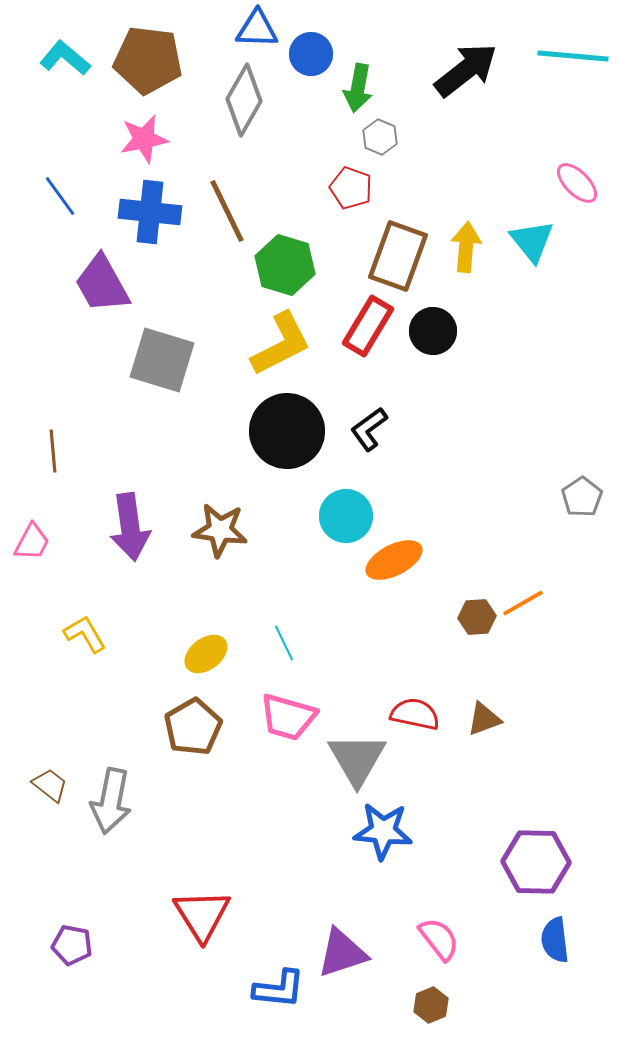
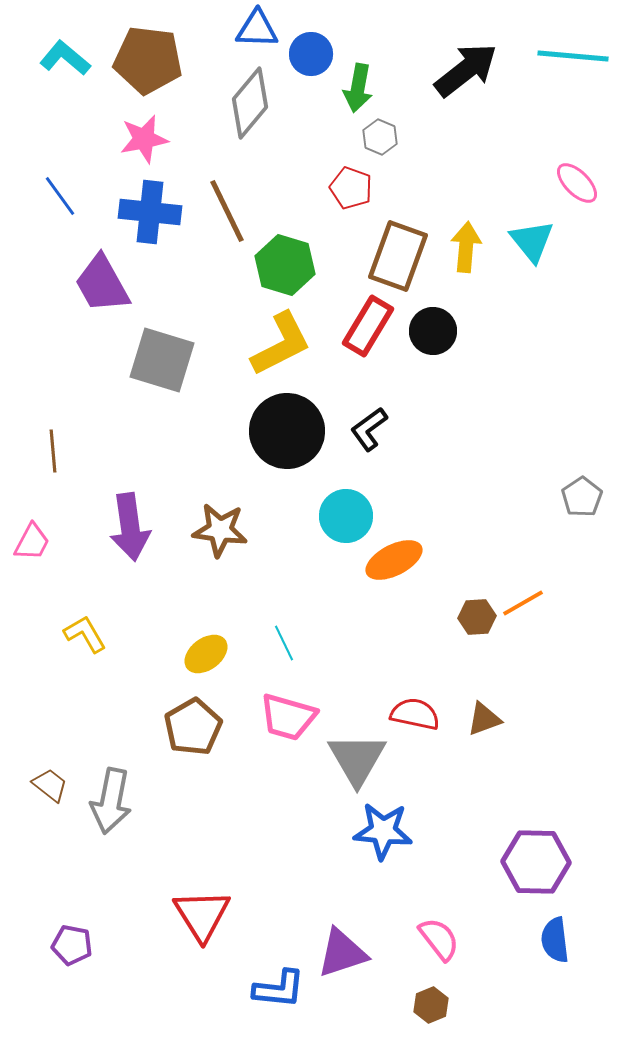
gray diamond at (244, 100): moved 6 px right, 3 px down; rotated 10 degrees clockwise
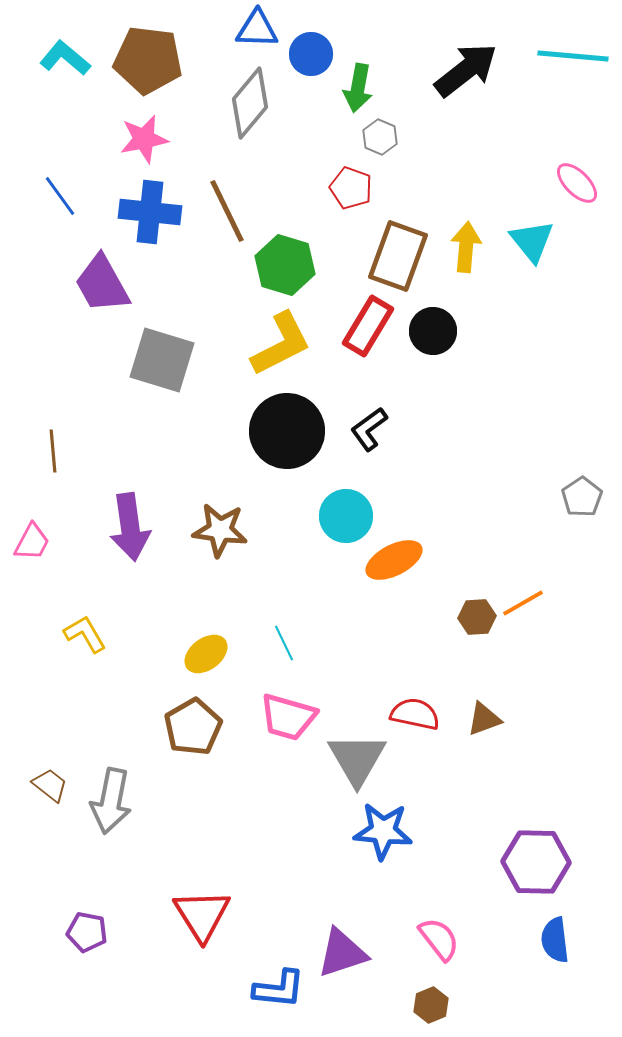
purple pentagon at (72, 945): moved 15 px right, 13 px up
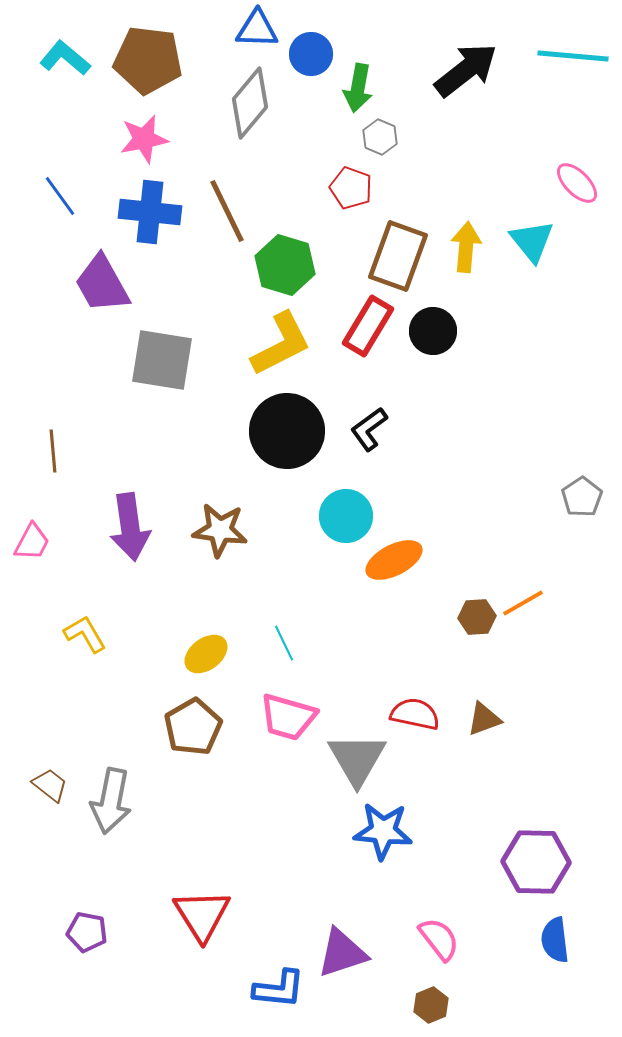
gray square at (162, 360): rotated 8 degrees counterclockwise
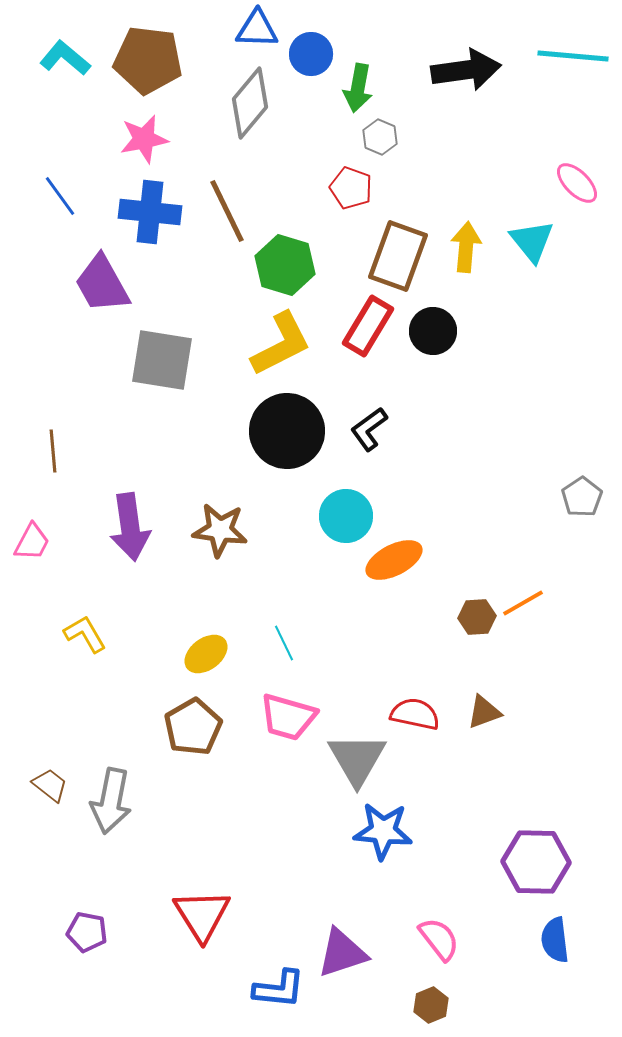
black arrow at (466, 70): rotated 30 degrees clockwise
brown triangle at (484, 719): moved 7 px up
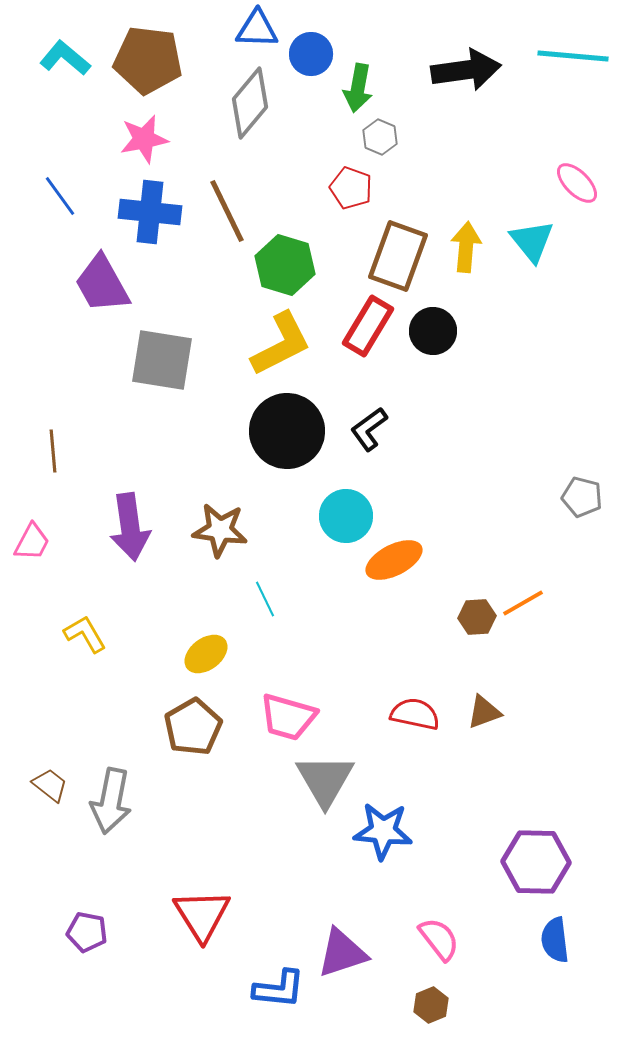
gray pentagon at (582, 497): rotated 24 degrees counterclockwise
cyan line at (284, 643): moved 19 px left, 44 px up
gray triangle at (357, 759): moved 32 px left, 21 px down
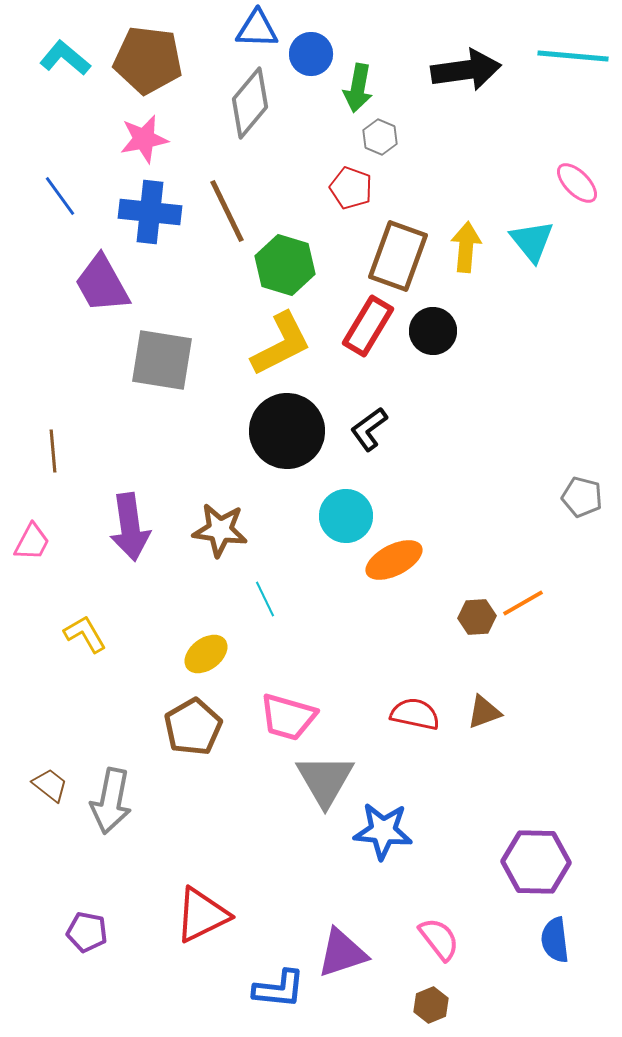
red triangle at (202, 915): rotated 36 degrees clockwise
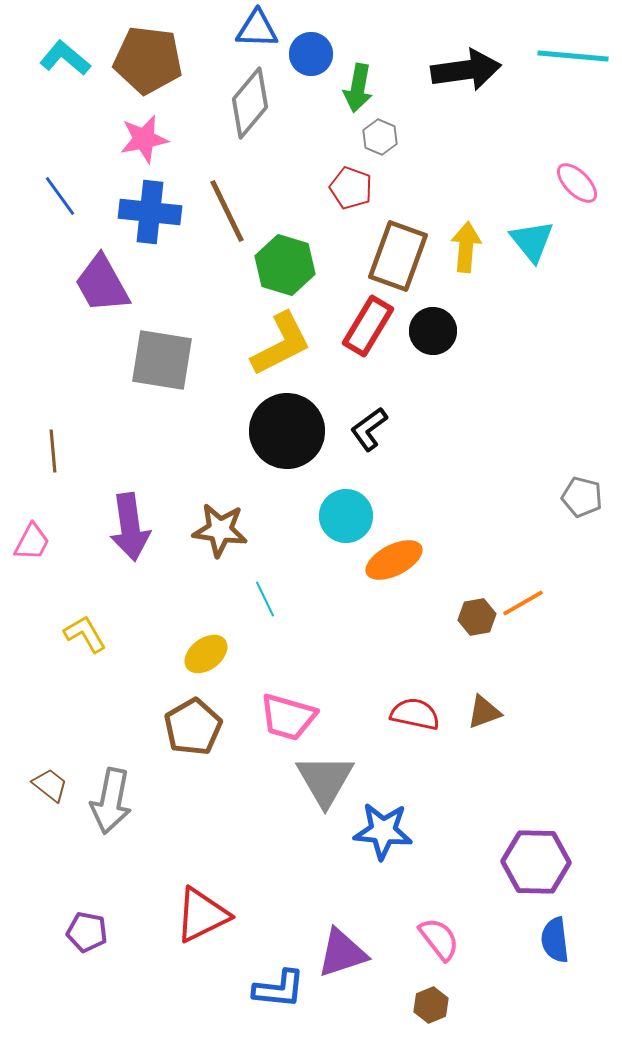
brown hexagon at (477, 617): rotated 6 degrees counterclockwise
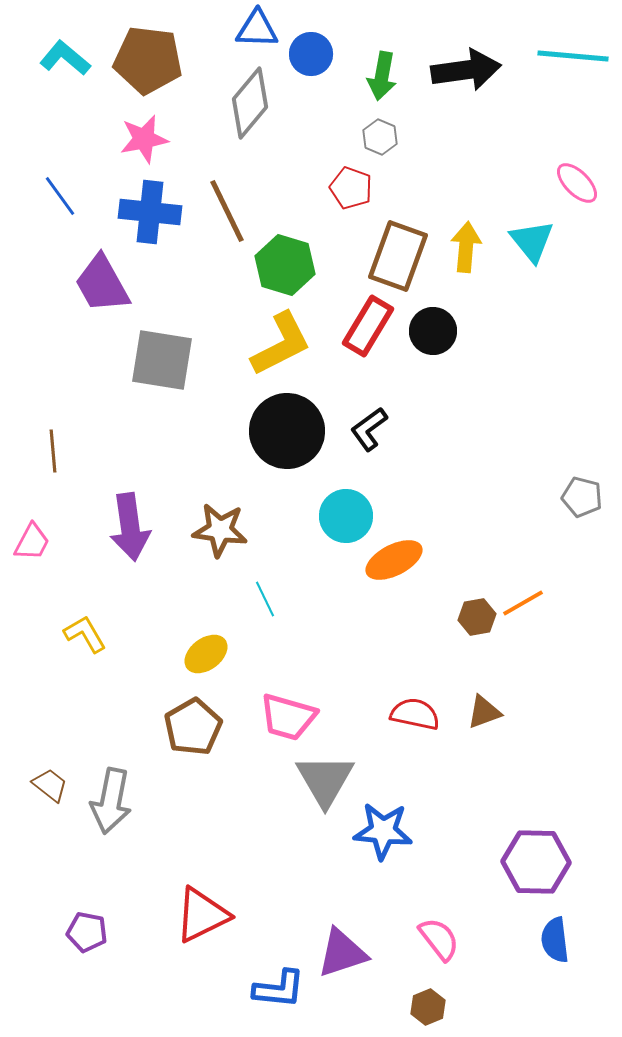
green arrow at (358, 88): moved 24 px right, 12 px up
brown hexagon at (431, 1005): moved 3 px left, 2 px down
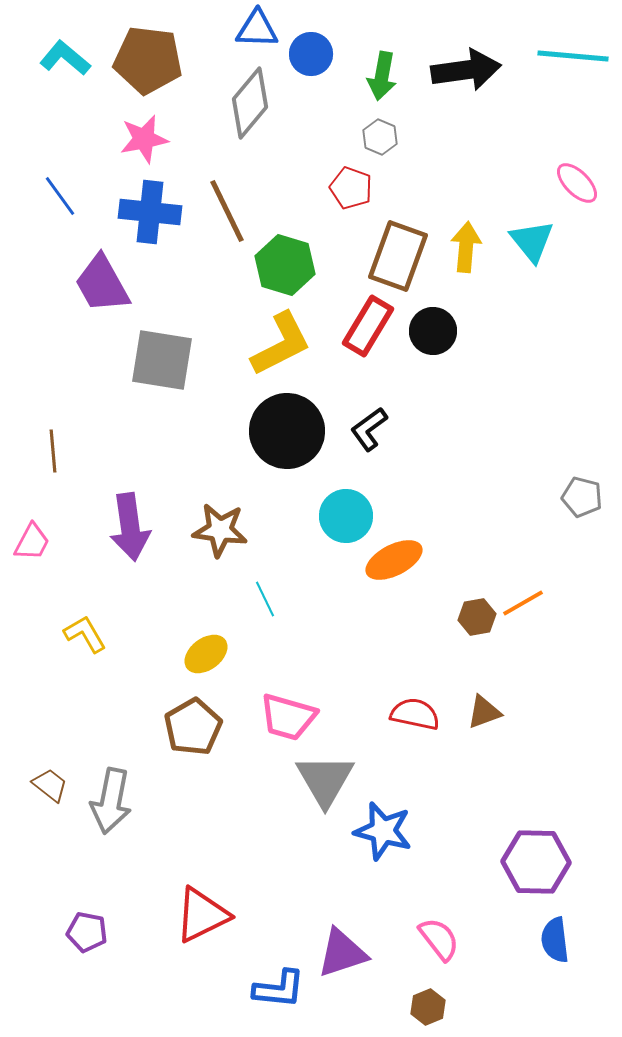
blue star at (383, 831): rotated 10 degrees clockwise
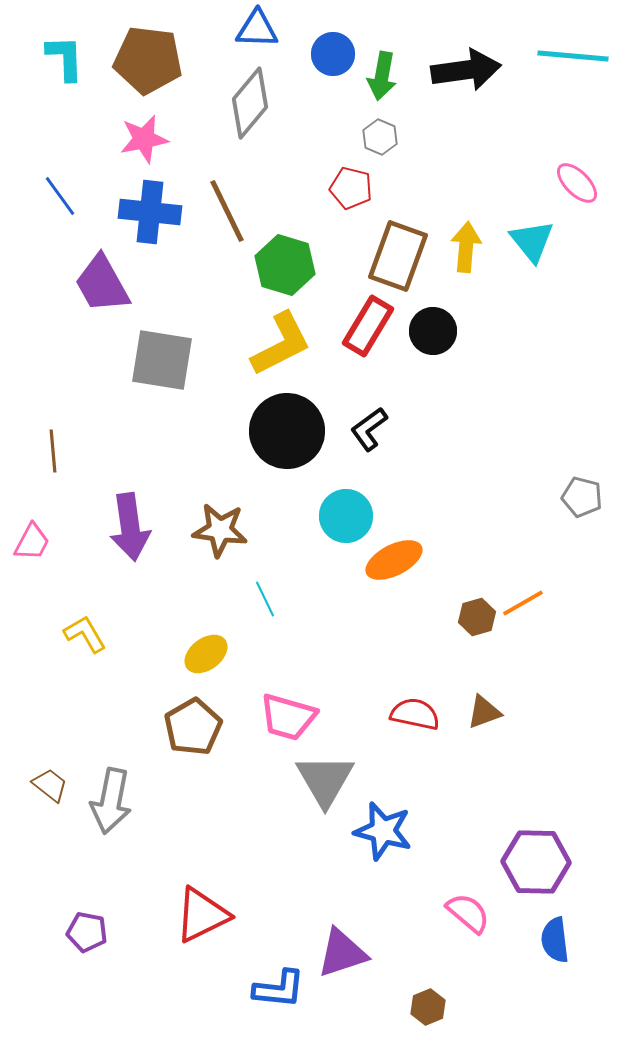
blue circle at (311, 54): moved 22 px right
cyan L-shape at (65, 58): rotated 48 degrees clockwise
red pentagon at (351, 188): rotated 6 degrees counterclockwise
brown hexagon at (477, 617): rotated 6 degrees counterclockwise
pink semicircle at (439, 939): moved 29 px right, 26 px up; rotated 12 degrees counterclockwise
